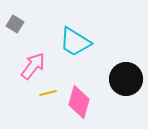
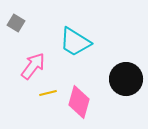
gray square: moved 1 px right, 1 px up
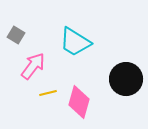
gray square: moved 12 px down
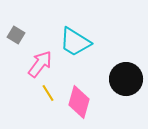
pink arrow: moved 7 px right, 2 px up
yellow line: rotated 72 degrees clockwise
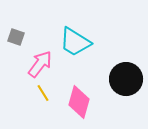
gray square: moved 2 px down; rotated 12 degrees counterclockwise
yellow line: moved 5 px left
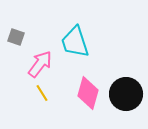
cyan trapezoid: rotated 40 degrees clockwise
black circle: moved 15 px down
yellow line: moved 1 px left
pink diamond: moved 9 px right, 9 px up
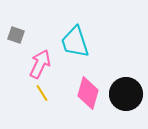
gray square: moved 2 px up
pink arrow: rotated 12 degrees counterclockwise
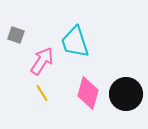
pink arrow: moved 2 px right, 3 px up; rotated 8 degrees clockwise
